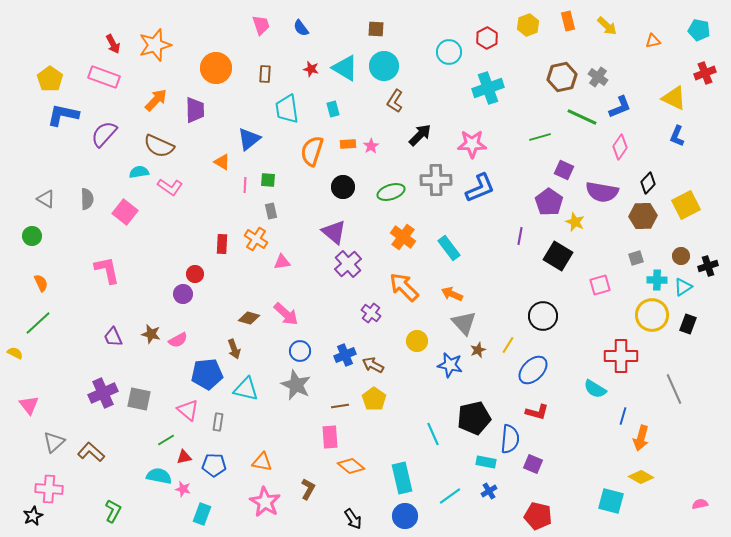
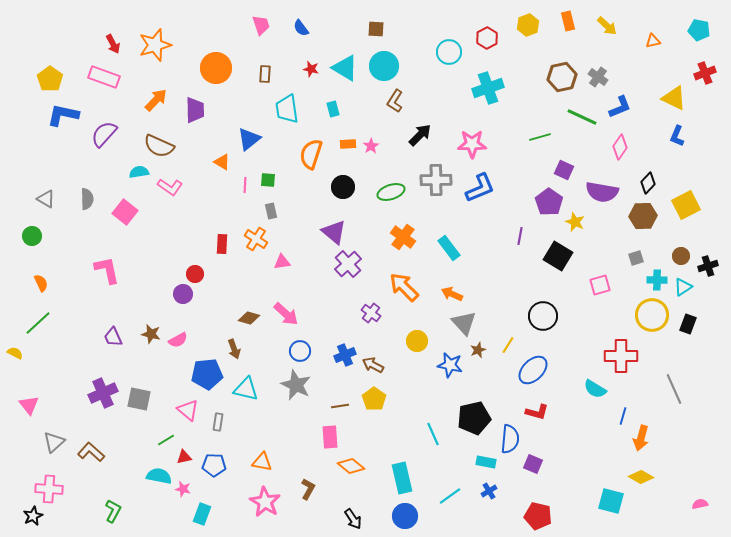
orange semicircle at (312, 151): moved 1 px left, 3 px down
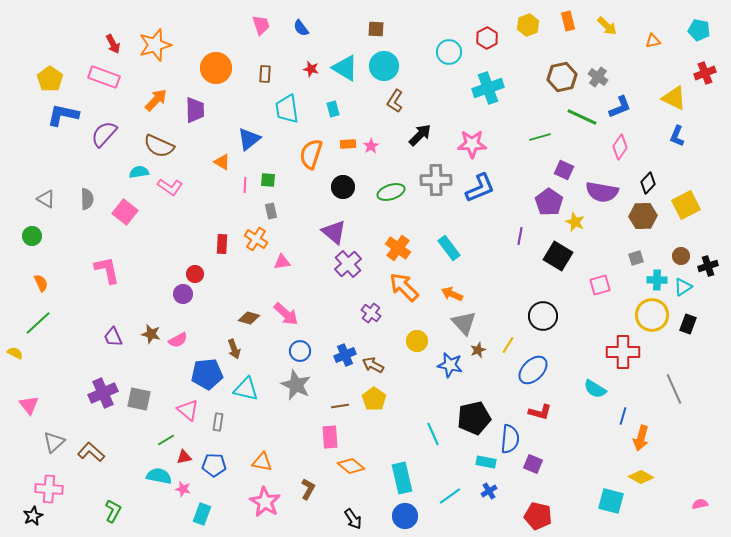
orange cross at (403, 237): moved 5 px left, 11 px down
red cross at (621, 356): moved 2 px right, 4 px up
red L-shape at (537, 412): moved 3 px right
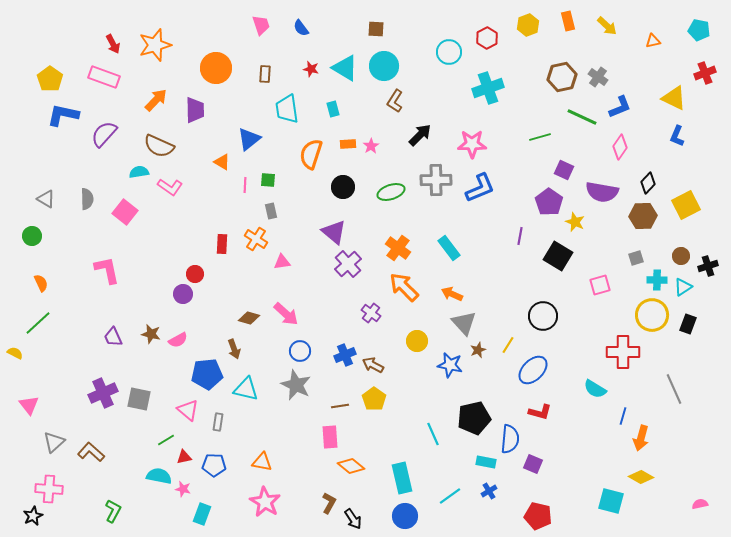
brown L-shape at (308, 489): moved 21 px right, 14 px down
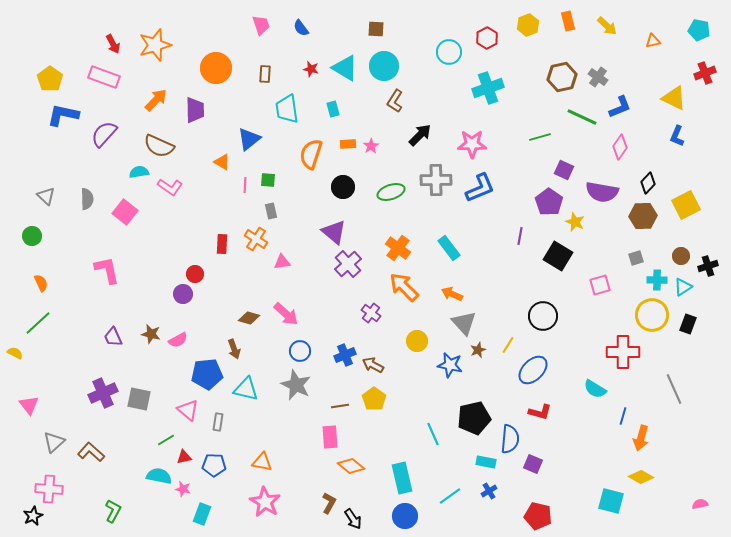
gray triangle at (46, 199): moved 3 px up; rotated 12 degrees clockwise
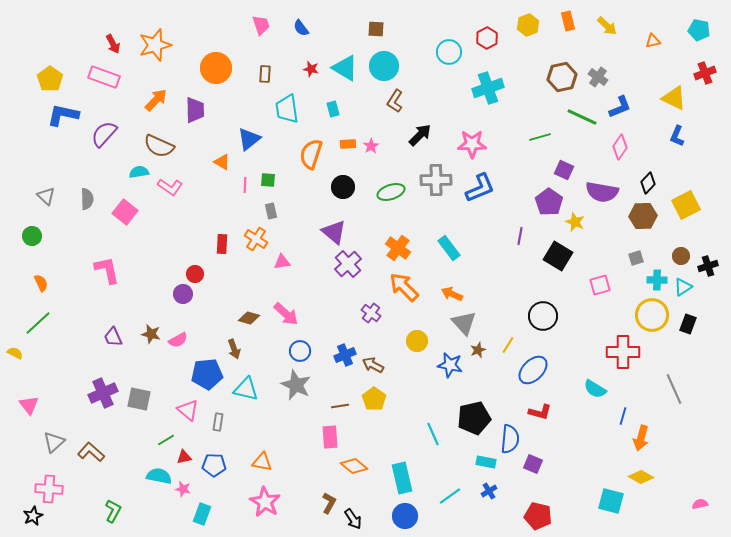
orange diamond at (351, 466): moved 3 px right
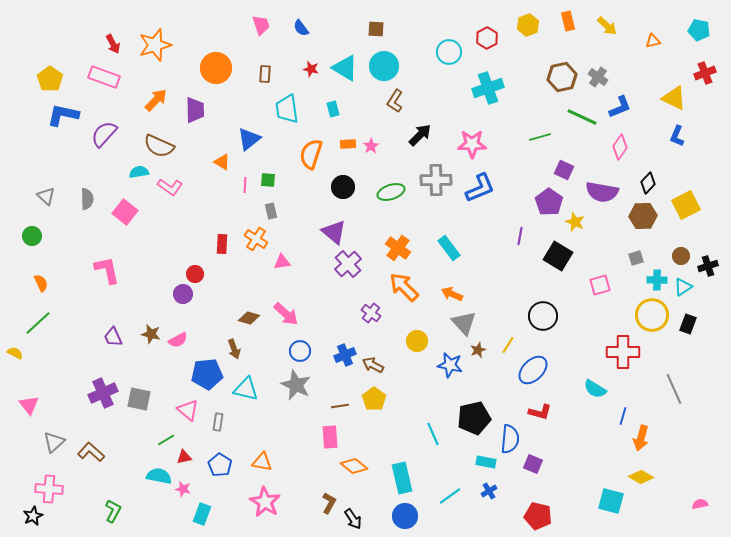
blue pentagon at (214, 465): moved 6 px right; rotated 30 degrees clockwise
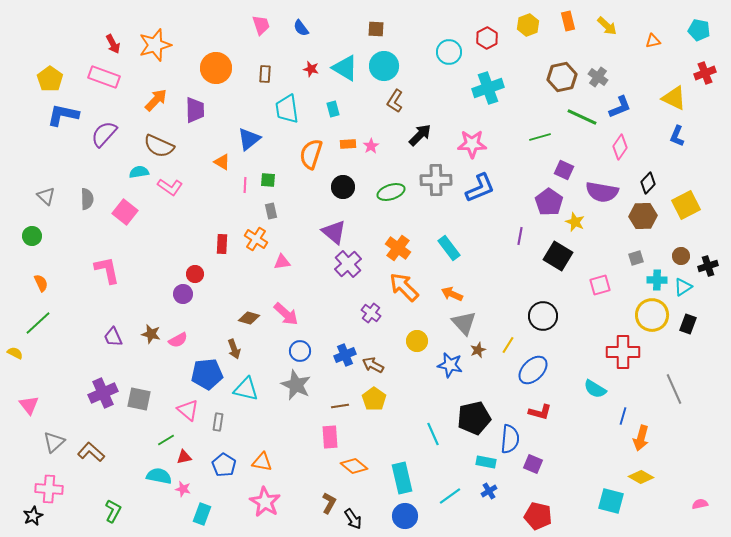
blue pentagon at (220, 465): moved 4 px right
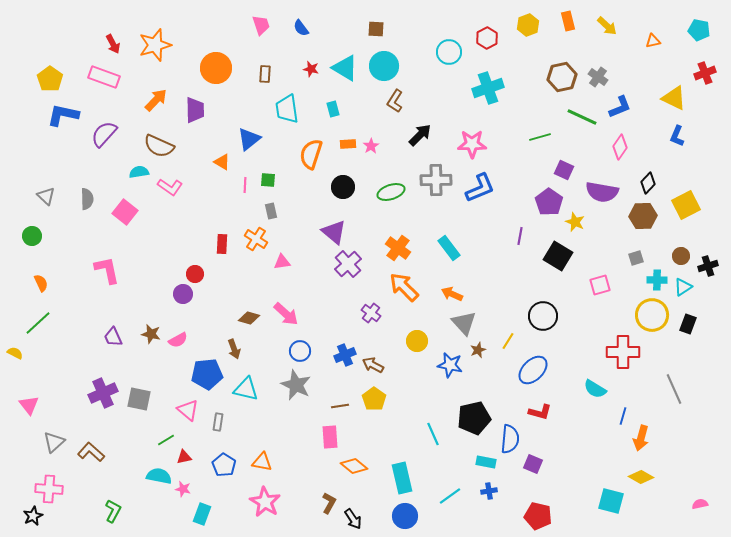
yellow line at (508, 345): moved 4 px up
blue cross at (489, 491): rotated 21 degrees clockwise
